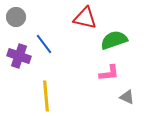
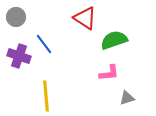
red triangle: rotated 20 degrees clockwise
gray triangle: moved 1 px down; rotated 42 degrees counterclockwise
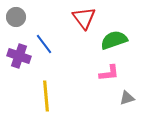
red triangle: moved 1 px left; rotated 20 degrees clockwise
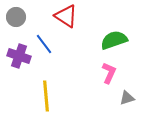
red triangle: moved 18 px left, 2 px up; rotated 20 degrees counterclockwise
pink L-shape: rotated 60 degrees counterclockwise
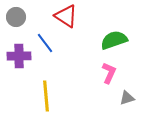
blue line: moved 1 px right, 1 px up
purple cross: rotated 20 degrees counterclockwise
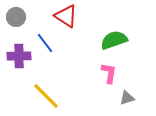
pink L-shape: rotated 15 degrees counterclockwise
yellow line: rotated 40 degrees counterclockwise
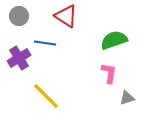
gray circle: moved 3 px right, 1 px up
blue line: rotated 45 degrees counterclockwise
purple cross: moved 2 px down; rotated 30 degrees counterclockwise
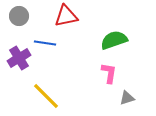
red triangle: rotated 45 degrees counterclockwise
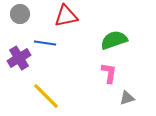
gray circle: moved 1 px right, 2 px up
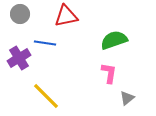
gray triangle: rotated 21 degrees counterclockwise
